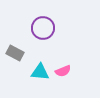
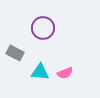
pink semicircle: moved 2 px right, 2 px down
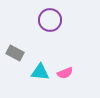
purple circle: moved 7 px right, 8 px up
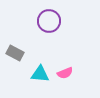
purple circle: moved 1 px left, 1 px down
cyan triangle: moved 2 px down
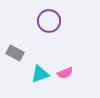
cyan triangle: rotated 24 degrees counterclockwise
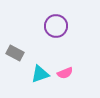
purple circle: moved 7 px right, 5 px down
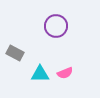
cyan triangle: rotated 18 degrees clockwise
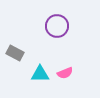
purple circle: moved 1 px right
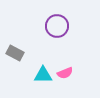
cyan triangle: moved 3 px right, 1 px down
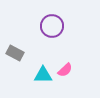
purple circle: moved 5 px left
pink semicircle: moved 3 px up; rotated 21 degrees counterclockwise
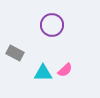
purple circle: moved 1 px up
cyan triangle: moved 2 px up
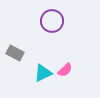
purple circle: moved 4 px up
cyan triangle: rotated 24 degrees counterclockwise
